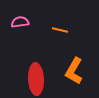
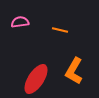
red ellipse: rotated 36 degrees clockwise
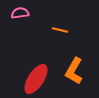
pink semicircle: moved 9 px up
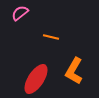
pink semicircle: rotated 30 degrees counterclockwise
orange line: moved 9 px left, 7 px down
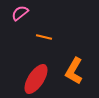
orange line: moved 7 px left
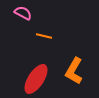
pink semicircle: moved 3 px right; rotated 66 degrees clockwise
orange line: moved 1 px up
